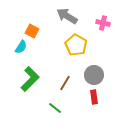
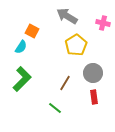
yellow pentagon: rotated 10 degrees clockwise
gray circle: moved 1 px left, 2 px up
green L-shape: moved 8 px left
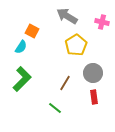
pink cross: moved 1 px left, 1 px up
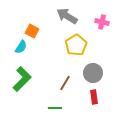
green line: rotated 40 degrees counterclockwise
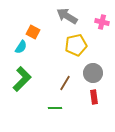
orange square: moved 1 px right, 1 px down
yellow pentagon: rotated 20 degrees clockwise
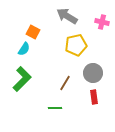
cyan semicircle: moved 3 px right, 2 px down
